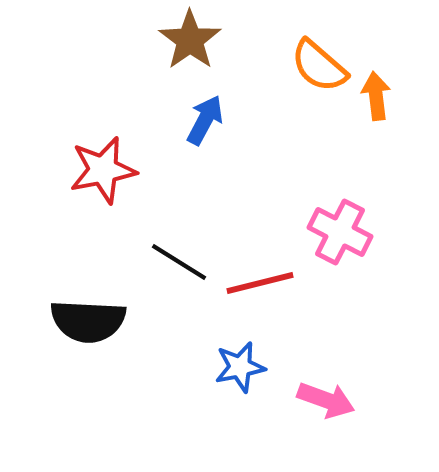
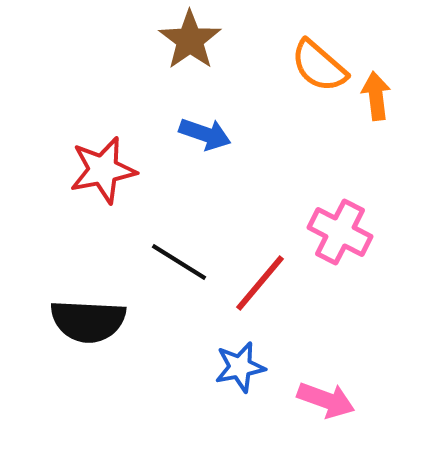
blue arrow: moved 14 px down; rotated 81 degrees clockwise
red line: rotated 36 degrees counterclockwise
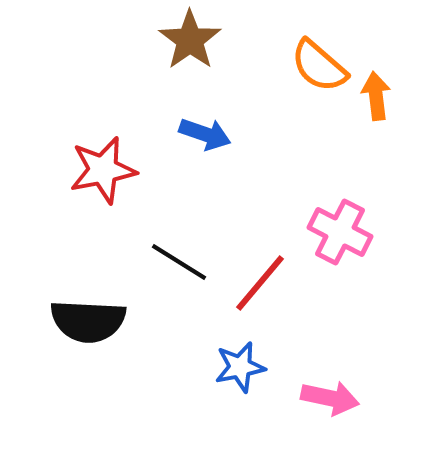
pink arrow: moved 4 px right, 2 px up; rotated 8 degrees counterclockwise
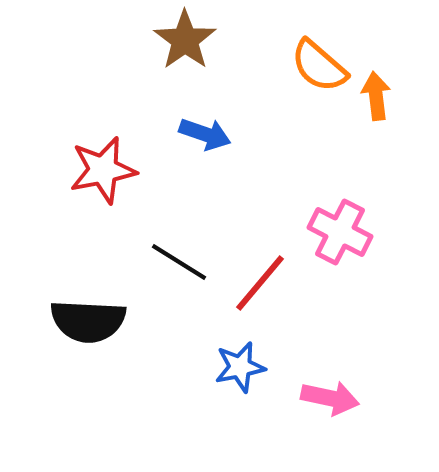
brown star: moved 5 px left
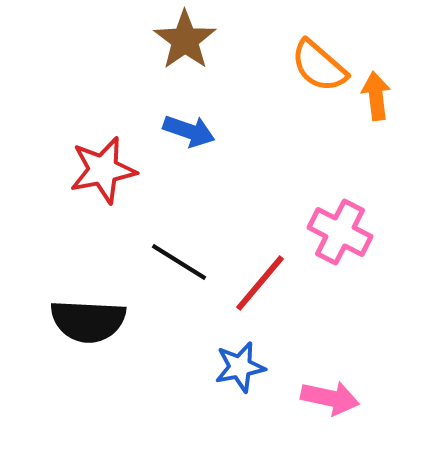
blue arrow: moved 16 px left, 3 px up
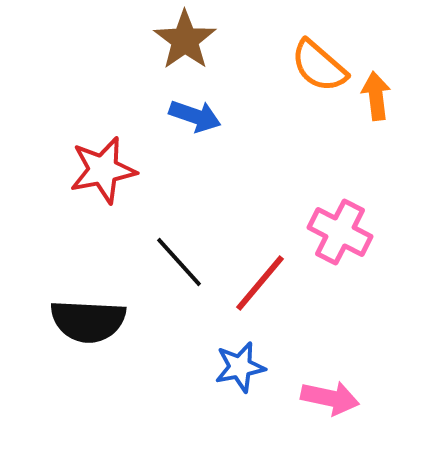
blue arrow: moved 6 px right, 15 px up
black line: rotated 16 degrees clockwise
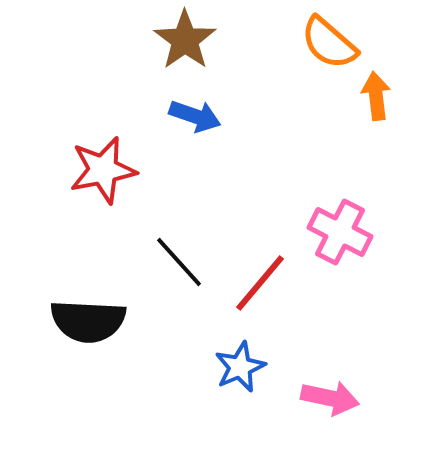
orange semicircle: moved 10 px right, 23 px up
blue star: rotated 12 degrees counterclockwise
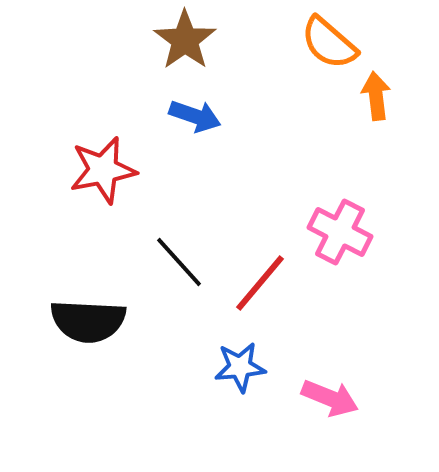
blue star: rotated 18 degrees clockwise
pink arrow: rotated 10 degrees clockwise
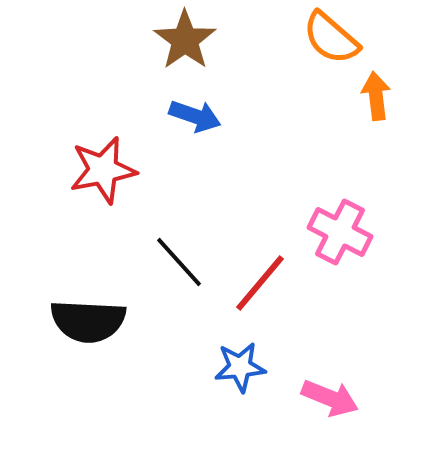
orange semicircle: moved 2 px right, 5 px up
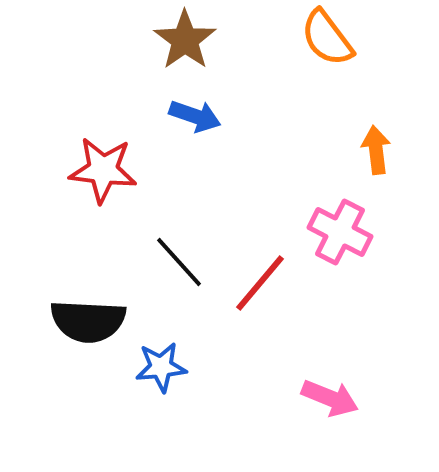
orange semicircle: moved 4 px left; rotated 12 degrees clockwise
orange arrow: moved 54 px down
red star: rotated 18 degrees clockwise
blue star: moved 79 px left
